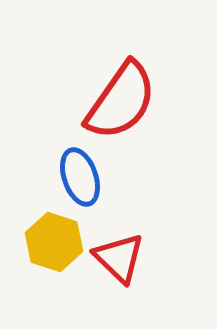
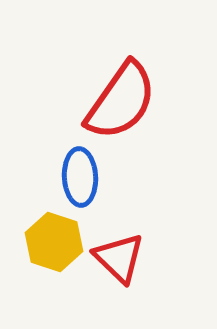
blue ellipse: rotated 16 degrees clockwise
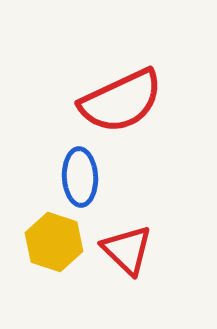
red semicircle: rotated 30 degrees clockwise
red triangle: moved 8 px right, 8 px up
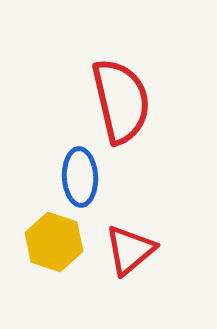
red semicircle: rotated 78 degrees counterclockwise
red triangle: moved 3 px right; rotated 36 degrees clockwise
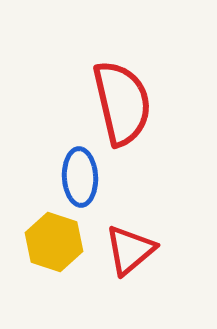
red semicircle: moved 1 px right, 2 px down
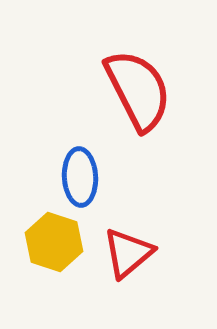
red semicircle: moved 16 px right, 13 px up; rotated 14 degrees counterclockwise
red triangle: moved 2 px left, 3 px down
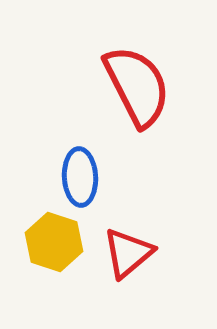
red semicircle: moved 1 px left, 4 px up
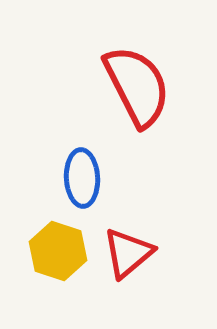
blue ellipse: moved 2 px right, 1 px down
yellow hexagon: moved 4 px right, 9 px down
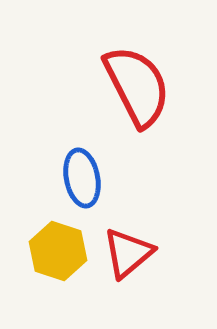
blue ellipse: rotated 8 degrees counterclockwise
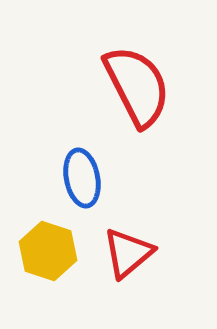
yellow hexagon: moved 10 px left
